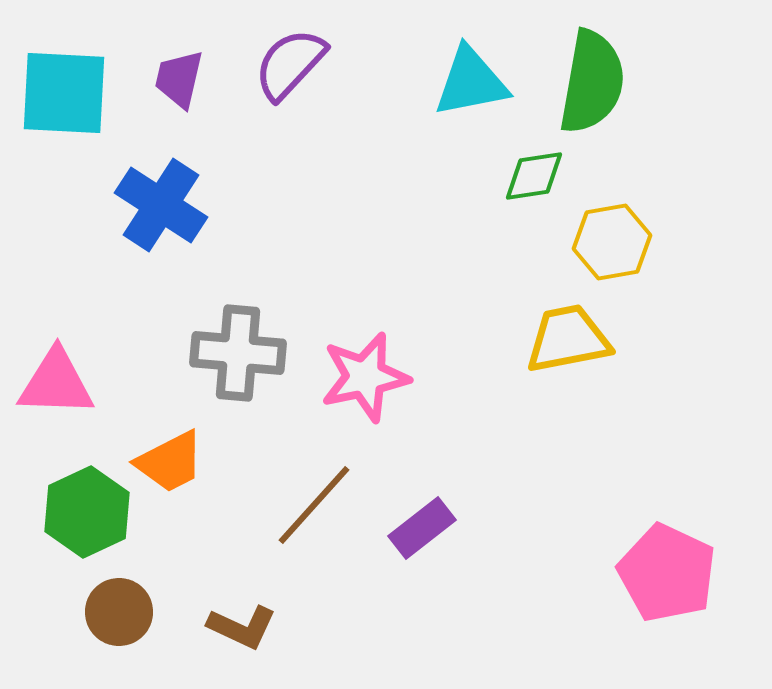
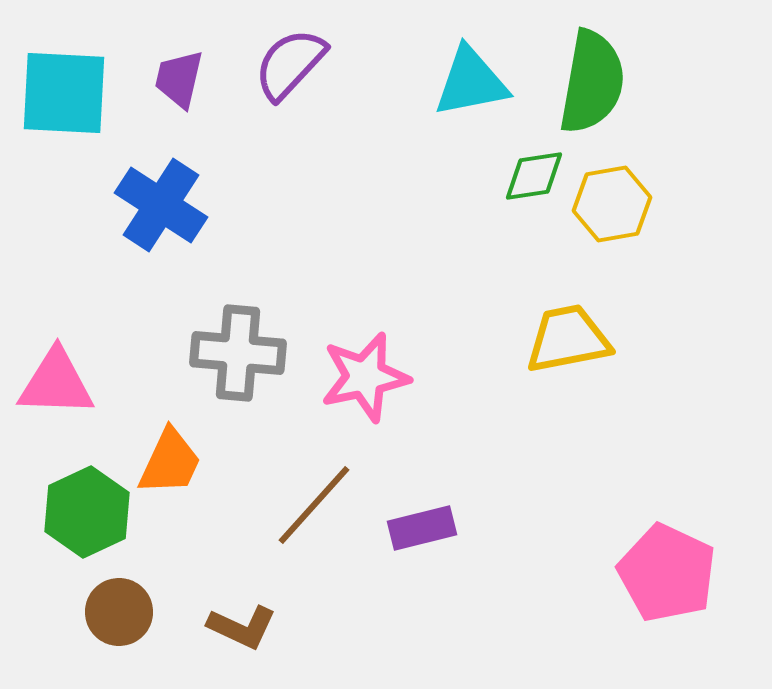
yellow hexagon: moved 38 px up
orange trapezoid: rotated 38 degrees counterclockwise
purple rectangle: rotated 24 degrees clockwise
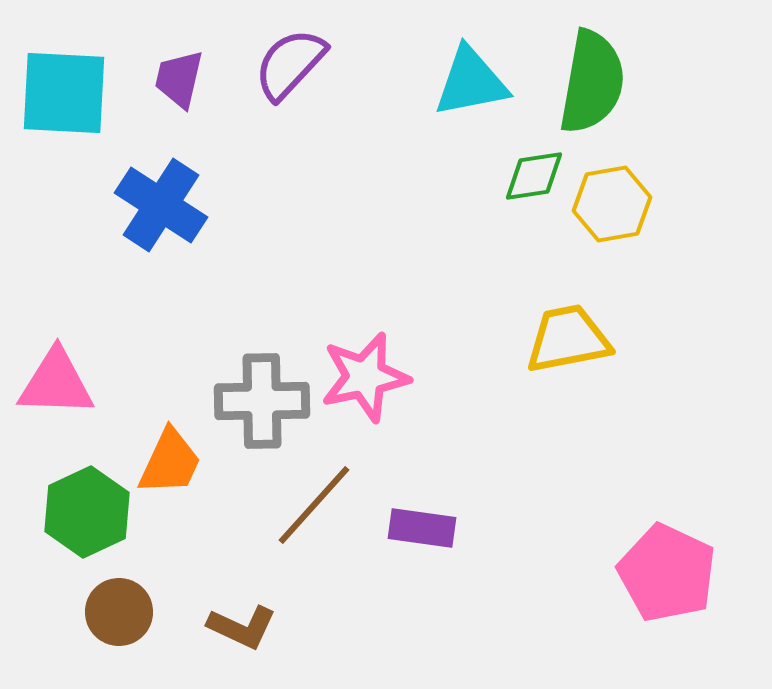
gray cross: moved 24 px right, 48 px down; rotated 6 degrees counterclockwise
purple rectangle: rotated 22 degrees clockwise
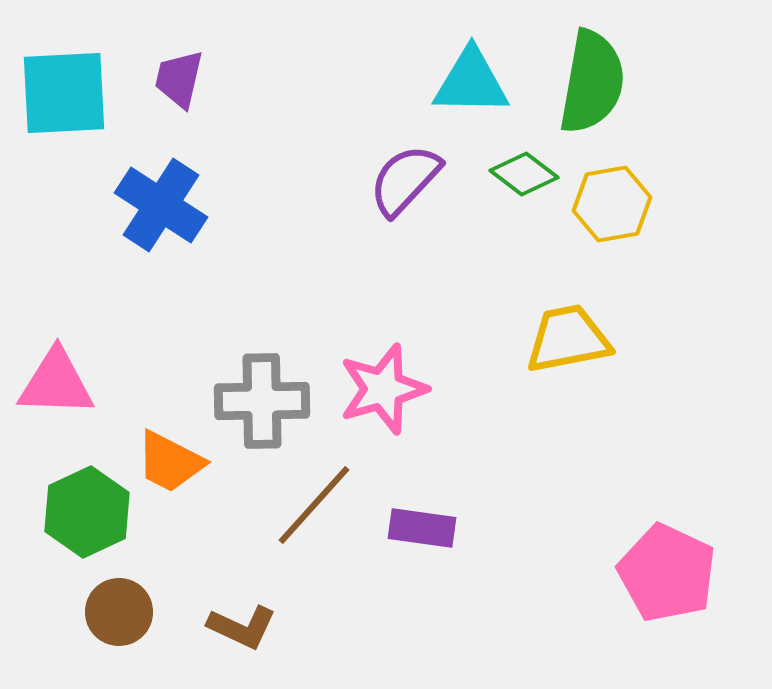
purple semicircle: moved 115 px right, 116 px down
cyan triangle: rotated 12 degrees clockwise
cyan square: rotated 6 degrees counterclockwise
green diamond: moved 10 px left, 2 px up; rotated 46 degrees clockwise
pink star: moved 18 px right, 12 px down; rotated 4 degrees counterclockwise
orange trapezoid: rotated 92 degrees clockwise
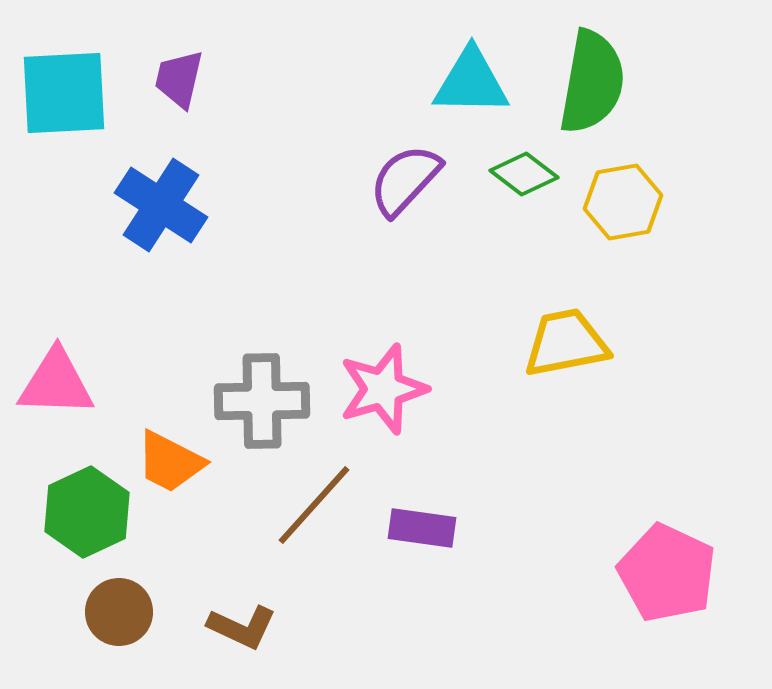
yellow hexagon: moved 11 px right, 2 px up
yellow trapezoid: moved 2 px left, 4 px down
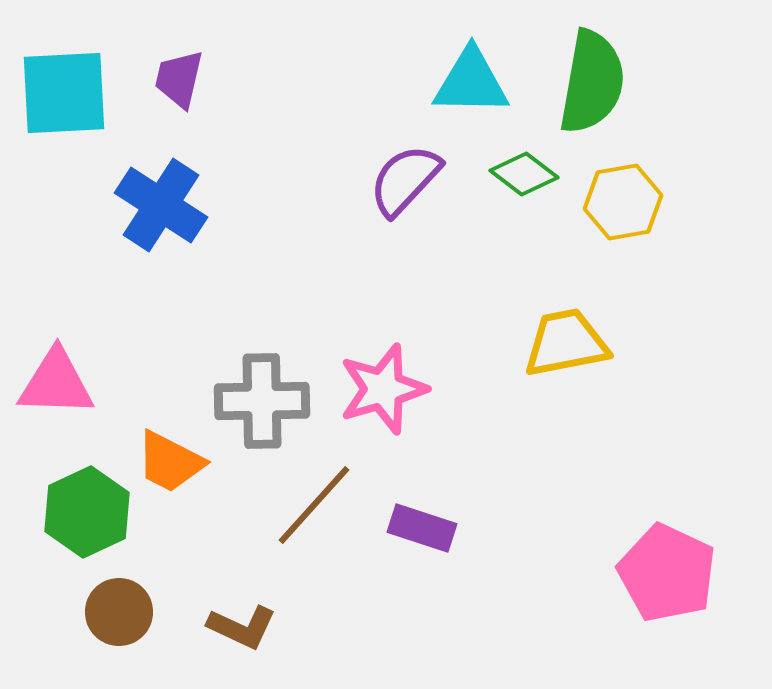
purple rectangle: rotated 10 degrees clockwise
